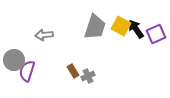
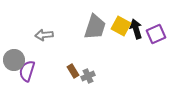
black arrow: rotated 18 degrees clockwise
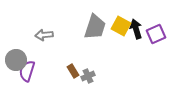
gray circle: moved 2 px right
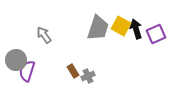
gray trapezoid: moved 3 px right, 1 px down
gray arrow: rotated 60 degrees clockwise
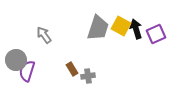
brown rectangle: moved 1 px left, 2 px up
gray cross: rotated 16 degrees clockwise
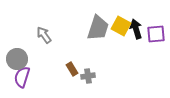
purple square: rotated 18 degrees clockwise
gray circle: moved 1 px right, 1 px up
purple semicircle: moved 5 px left, 6 px down
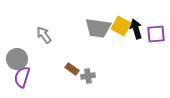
gray trapezoid: rotated 80 degrees clockwise
brown rectangle: rotated 24 degrees counterclockwise
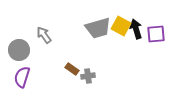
gray trapezoid: rotated 24 degrees counterclockwise
gray circle: moved 2 px right, 9 px up
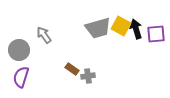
purple semicircle: moved 1 px left
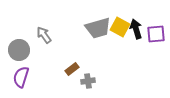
yellow square: moved 1 px left, 1 px down
brown rectangle: rotated 72 degrees counterclockwise
gray cross: moved 5 px down
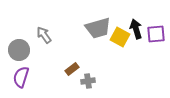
yellow square: moved 10 px down
